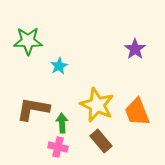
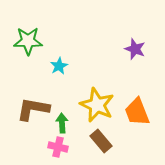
purple star: rotated 15 degrees counterclockwise
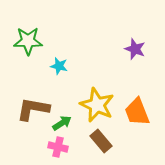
cyan star: rotated 30 degrees counterclockwise
green arrow: rotated 60 degrees clockwise
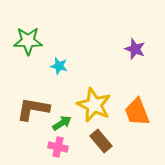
yellow star: moved 3 px left
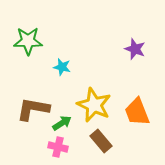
cyan star: moved 3 px right, 1 px down
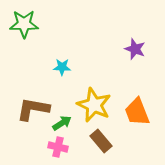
green star: moved 4 px left, 17 px up
cyan star: rotated 12 degrees counterclockwise
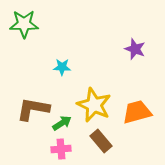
orange trapezoid: rotated 96 degrees clockwise
pink cross: moved 3 px right, 2 px down; rotated 18 degrees counterclockwise
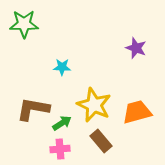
purple star: moved 1 px right, 1 px up
pink cross: moved 1 px left
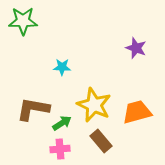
green star: moved 1 px left, 3 px up
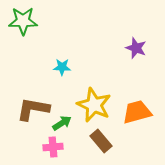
pink cross: moved 7 px left, 2 px up
